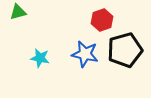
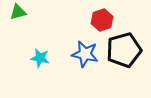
black pentagon: moved 1 px left
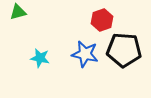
black pentagon: rotated 20 degrees clockwise
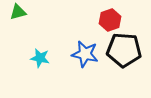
red hexagon: moved 8 px right
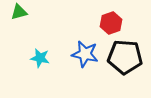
green triangle: moved 1 px right
red hexagon: moved 1 px right, 3 px down
black pentagon: moved 1 px right, 7 px down
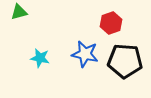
black pentagon: moved 4 px down
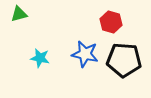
green triangle: moved 2 px down
red hexagon: moved 1 px up; rotated 25 degrees counterclockwise
black pentagon: moved 1 px left, 1 px up
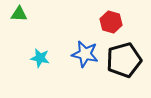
green triangle: rotated 18 degrees clockwise
black pentagon: rotated 20 degrees counterclockwise
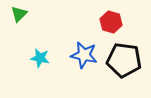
green triangle: rotated 48 degrees counterclockwise
blue star: moved 1 px left, 1 px down
black pentagon: rotated 24 degrees clockwise
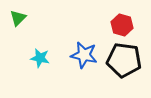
green triangle: moved 1 px left, 4 px down
red hexagon: moved 11 px right, 3 px down
